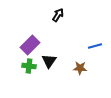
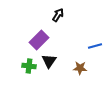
purple rectangle: moved 9 px right, 5 px up
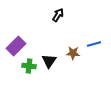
purple rectangle: moved 23 px left, 6 px down
blue line: moved 1 px left, 2 px up
brown star: moved 7 px left, 15 px up
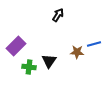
brown star: moved 4 px right, 1 px up
green cross: moved 1 px down
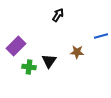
blue line: moved 7 px right, 8 px up
